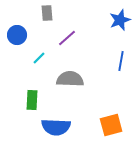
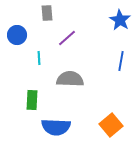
blue star: rotated 20 degrees counterclockwise
cyan line: rotated 48 degrees counterclockwise
orange square: rotated 25 degrees counterclockwise
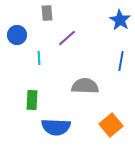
gray semicircle: moved 15 px right, 7 px down
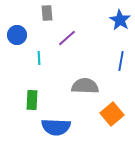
orange square: moved 1 px right, 11 px up
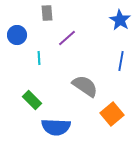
gray semicircle: rotated 32 degrees clockwise
green rectangle: rotated 48 degrees counterclockwise
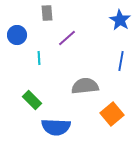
gray semicircle: rotated 40 degrees counterclockwise
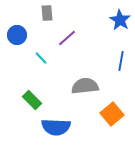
cyan line: moved 2 px right; rotated 40 degrees counterclockwise
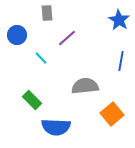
blue star: moved 1 px left
